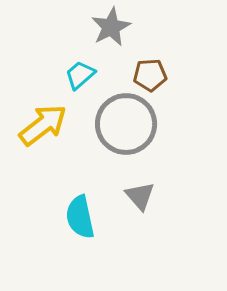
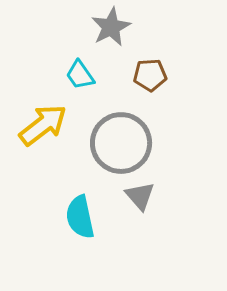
cyan trapezoid: rotated 84 degrees counterclockwise
gray circle: moved 5 px left, 19 px down
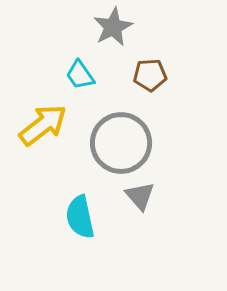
gray star: moved 2 px right
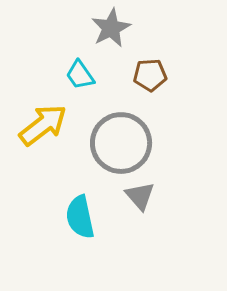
gray star: moved 2 px left, 1 px down
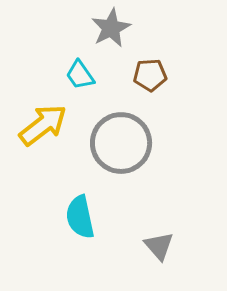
gray triangle: moved 19 px right, 50 px down
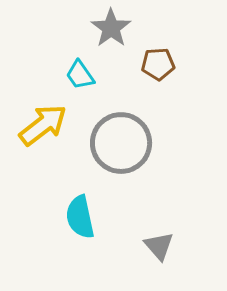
gray star: rotated 9 degrees counterclockwise
brown pentagon: moved 8 px right, 11 px up
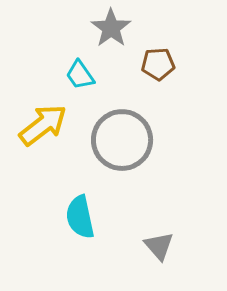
gray circle: moved 1 px right, 3 px up
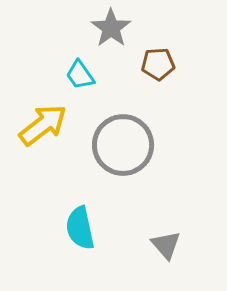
gray circle: moved 1 px right, 5 px down
cyan semicircle: moved 11 px down
gray triangle: moved 7 px right, 1 px up
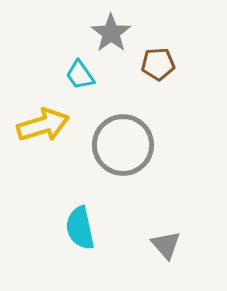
gray star: moved 5 px down
yellow arrow: rotated 21 degrees clockwise
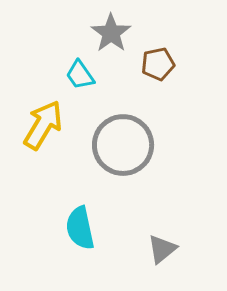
brown pentagon: rotated 8 degrees counterclockwise
yellow arrow: rotated 42 degrees counterclockwise
gray triangle: moved 4 px left, 4 px down; rotated 32 degrees clockwise
